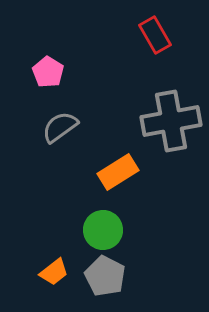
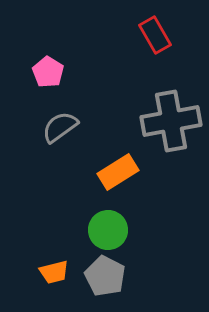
green circle: moved 5 px right
orange trapezoid: rotated 24 degrees clockwise
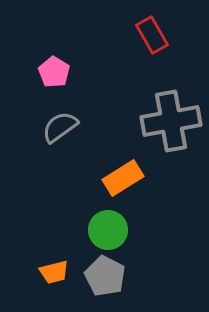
red rectangle: moved 3 px left
pink pentagon: moved 6 px right
orange rectangle: moved 5 px right, 6 px down
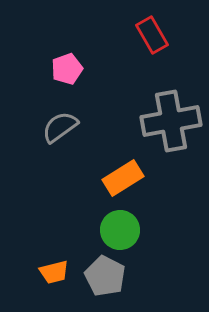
pink pentagon: moved 13 px right, 3 px up; rotated 20 degrees clockwise
green circle: moved 12 px right
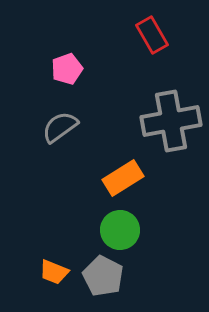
orange trapezoid: rotated 36 degrees clockwise
gray pentagon: moved 2 px left
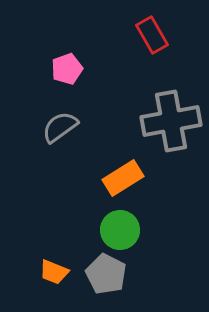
gray pentagon: moved 3 px right, 2 px up
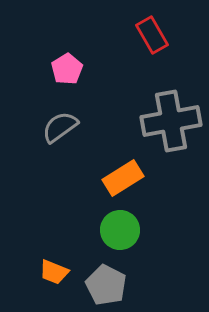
pink pentagon: rotated 12 degrees counterclockwise
gray pentagon: moved 11 px down
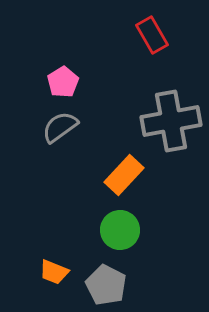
pink pentagon: moved 4 px left, 13 px down
orange rectangle: moved 1 px right, 3 px up; rotated 15 degrees counterclockwise
